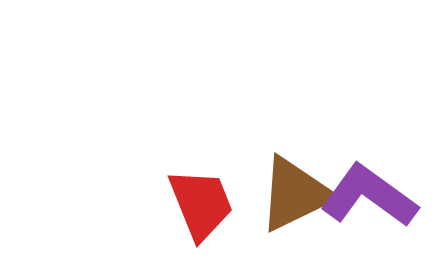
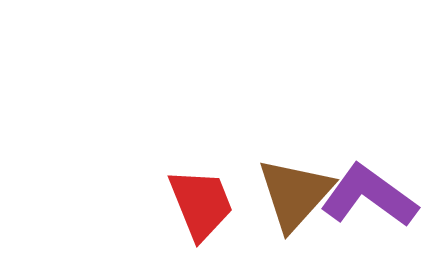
brown triangle: rotated 22 degrees counterclockwise
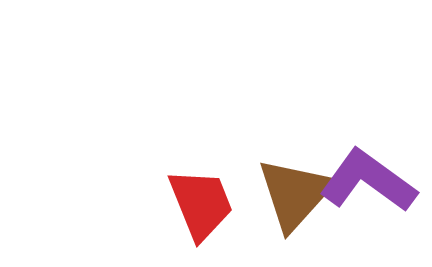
purple L-shape: moved 1 px left, 15 px up
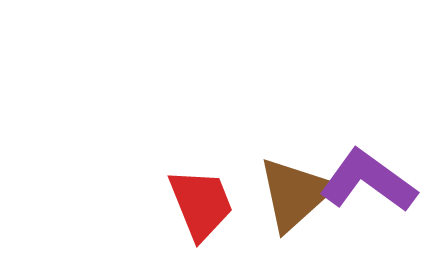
brown triangle: rotated 6 degrees clockwise
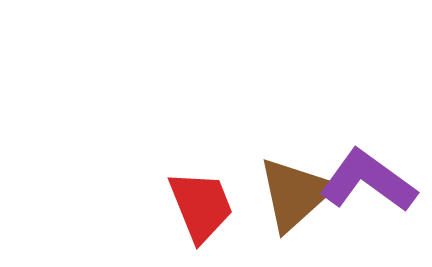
red trapezoid: moved 2 px down
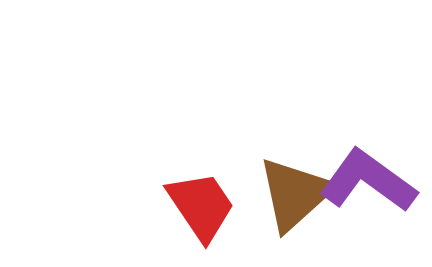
red trapezoid: rotated 12 degrees counterclockwise
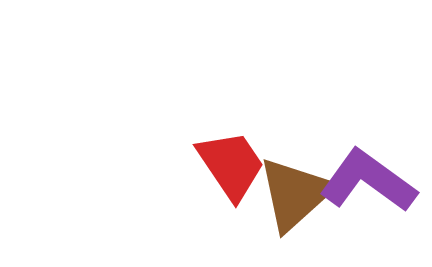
red trapezoid: moved 30 px right, 41 px up
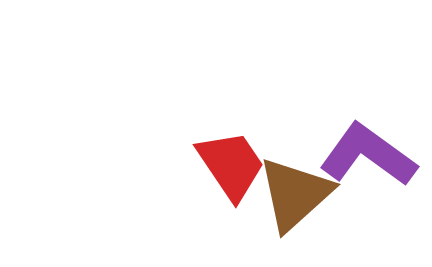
purple L-shape: moved 26 px up
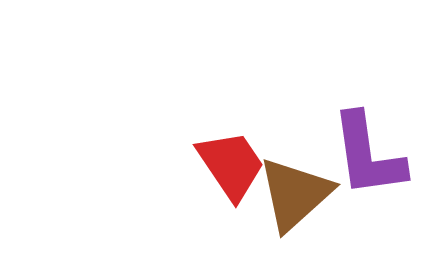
purple L-shape: rotated 134 degrees counterclockwise
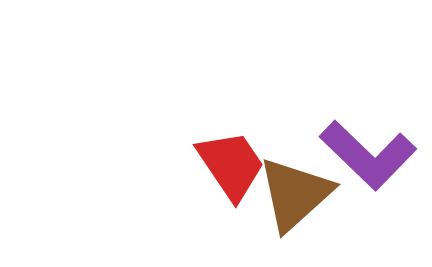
purple L-shape: rotated 38 degrees counterclockwise
